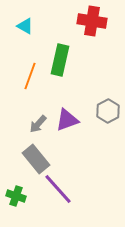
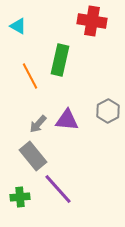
cyan triangle: moved 7 px left
orange line: rotated 48 degrees counterclockwise
purple triangle: rotated 25 degrees clockwise
gray rectangle: moved 3 px left, 3 px up
green cross: moved 4 px right, 1 px down; rotated 24 degrees counterclockwise
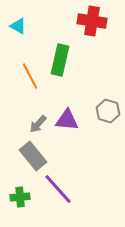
gray hexagon: rotated 15 degrees counterclockwise
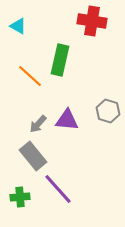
orange line: rotated 20 degrees counterclockwise
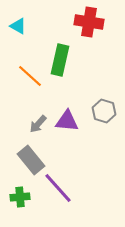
red cross: moved 3 px left, 1 px down
gray hexagon: moved 4 px left
purple triangle: moved 1 px down
gray rectangle: moved 2 px left, 4 px down
purple line: moved 1 px up
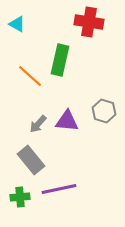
cyan triangle: moved 1 px left, 2 px up
purple line: moved 1 px right, 1 px down; rotated 60 degrees counterclockwise
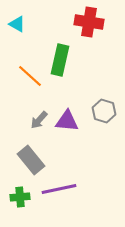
gray arrow: moved 1 px right, 4 px up
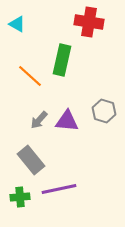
green rectangle: moved 2 px right
